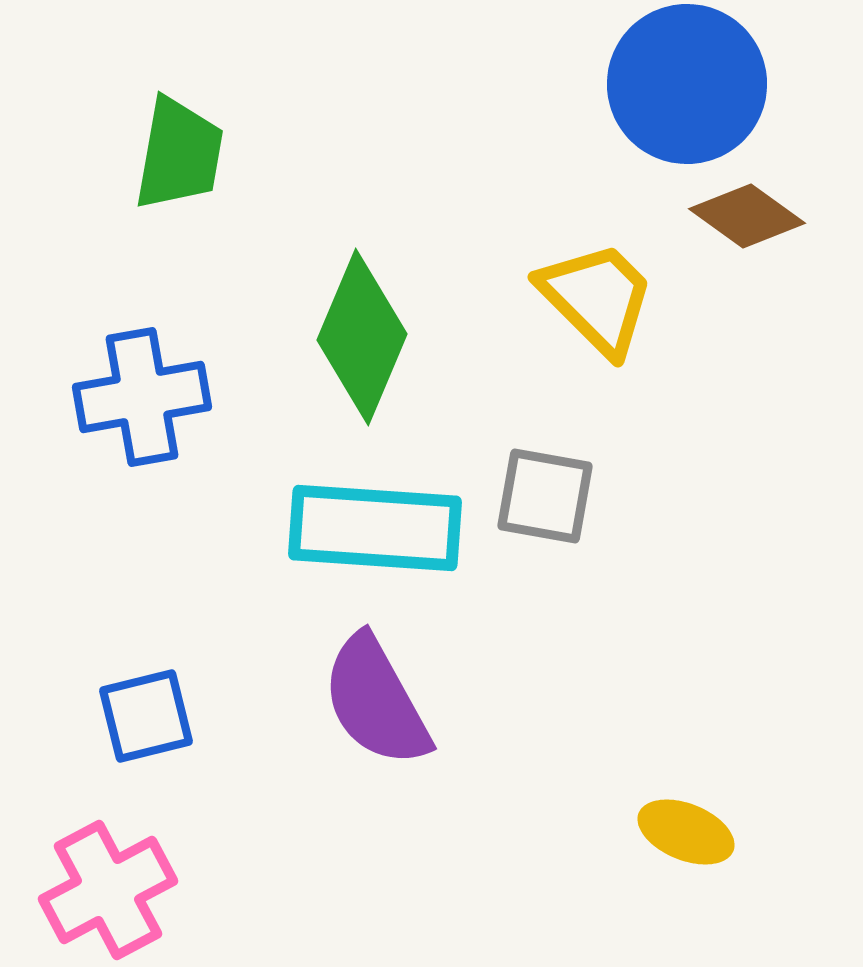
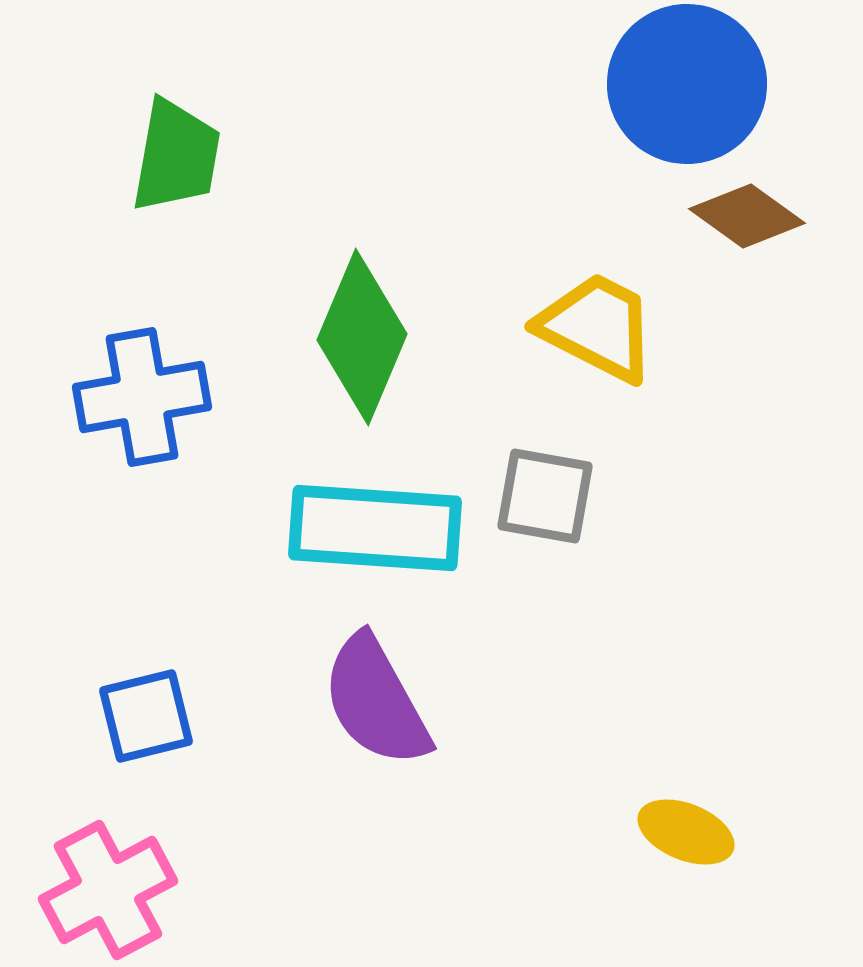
green trapezoid: moved 3 px left, 2 px down
yellow trapezoid: moved 29 px down; rotated 18 degrees counterclockwise
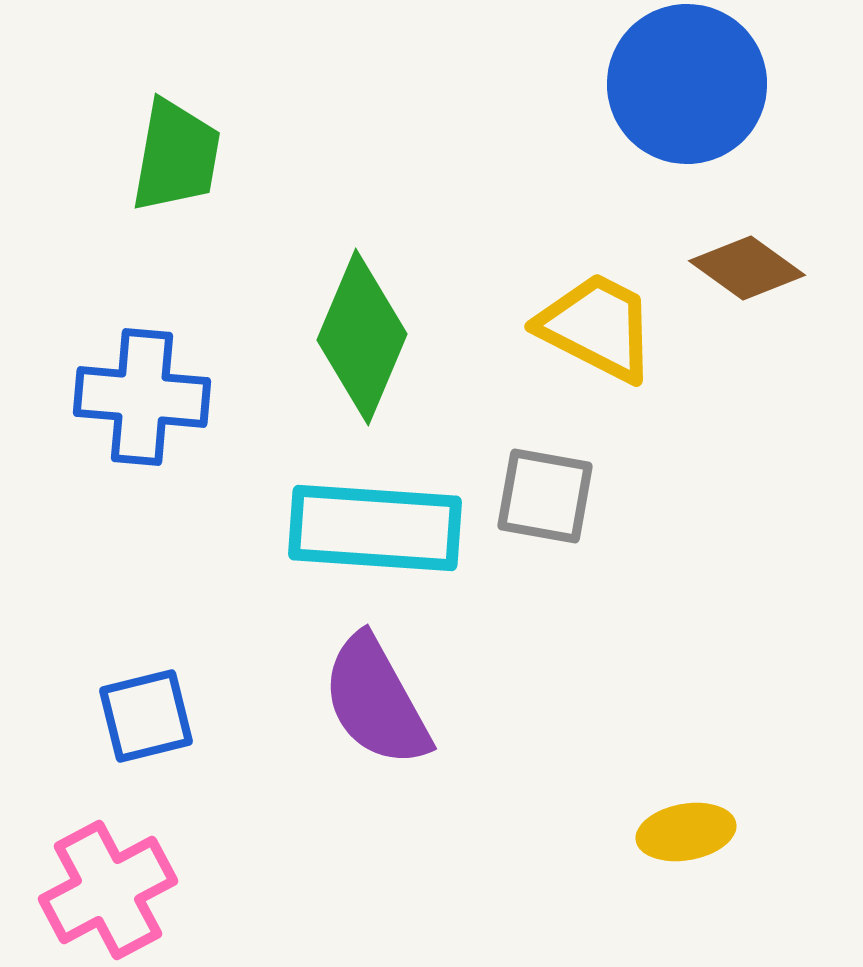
brown diamond: moved 52 px down
blue cross: rotated 15 degrees clockwise
yellow ellipse: rotated 32 degrees counterclockwise
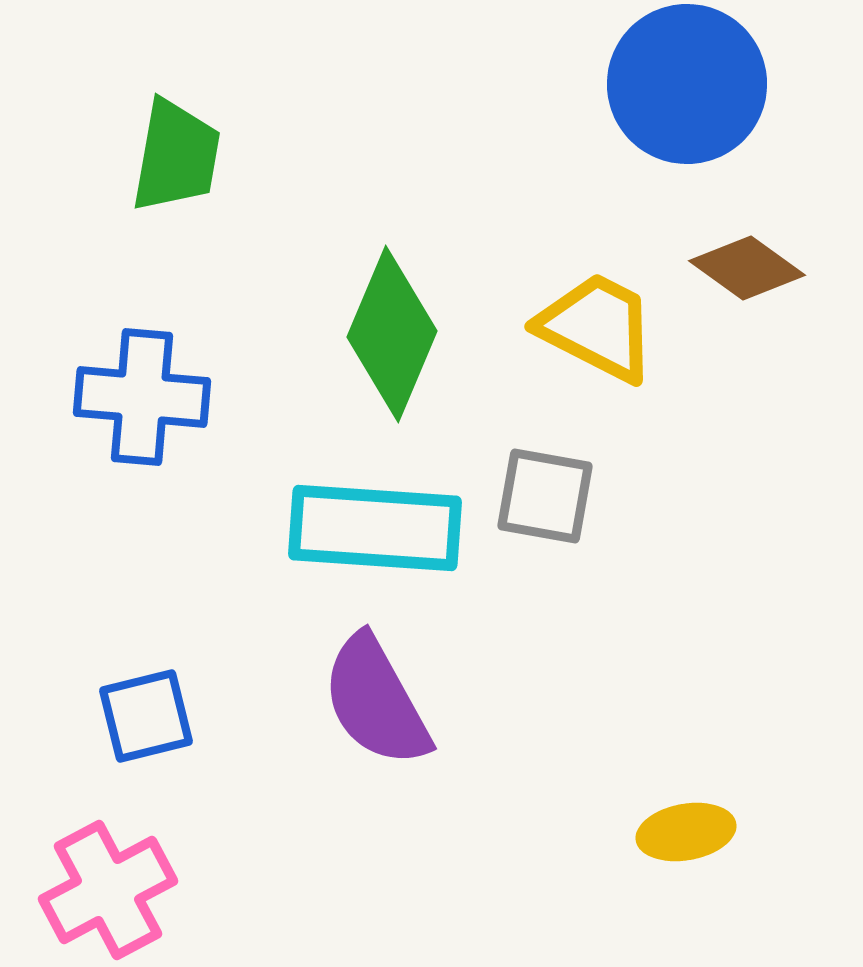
green diamond: moved 30 px right, 3 px up
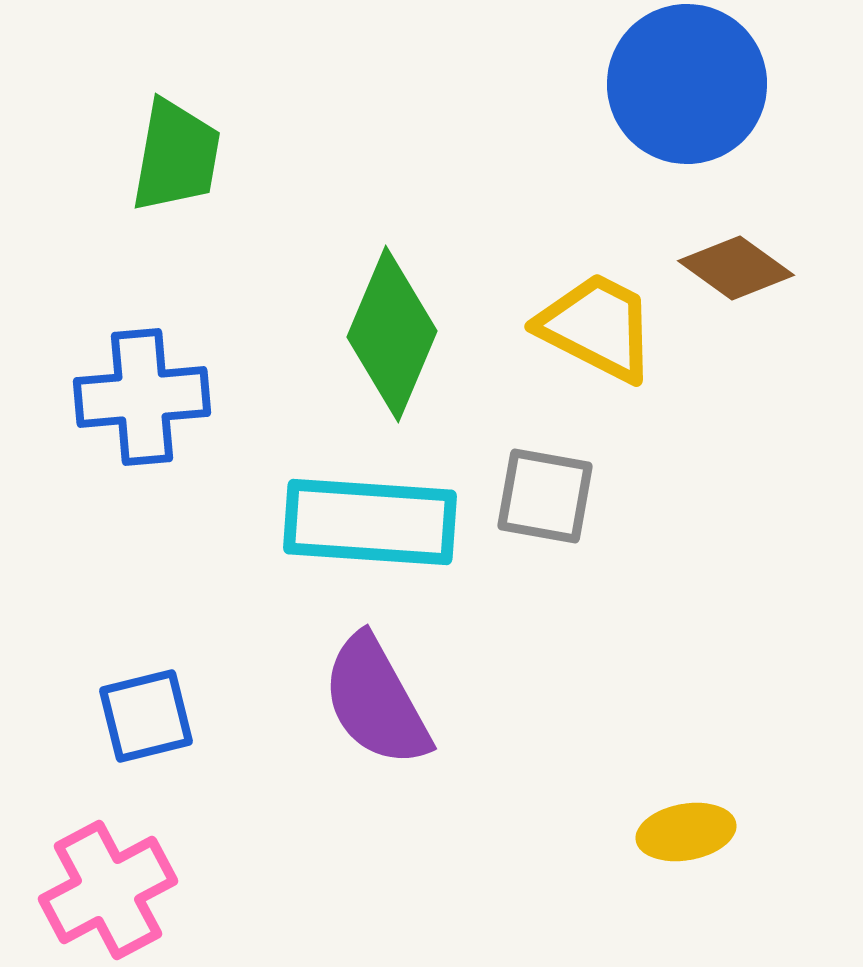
brown diamond: moved 11 px left
blue cross: rotated 10 degrees counterclockwise
cyan rectangle: moved 5 px left, 6 px up
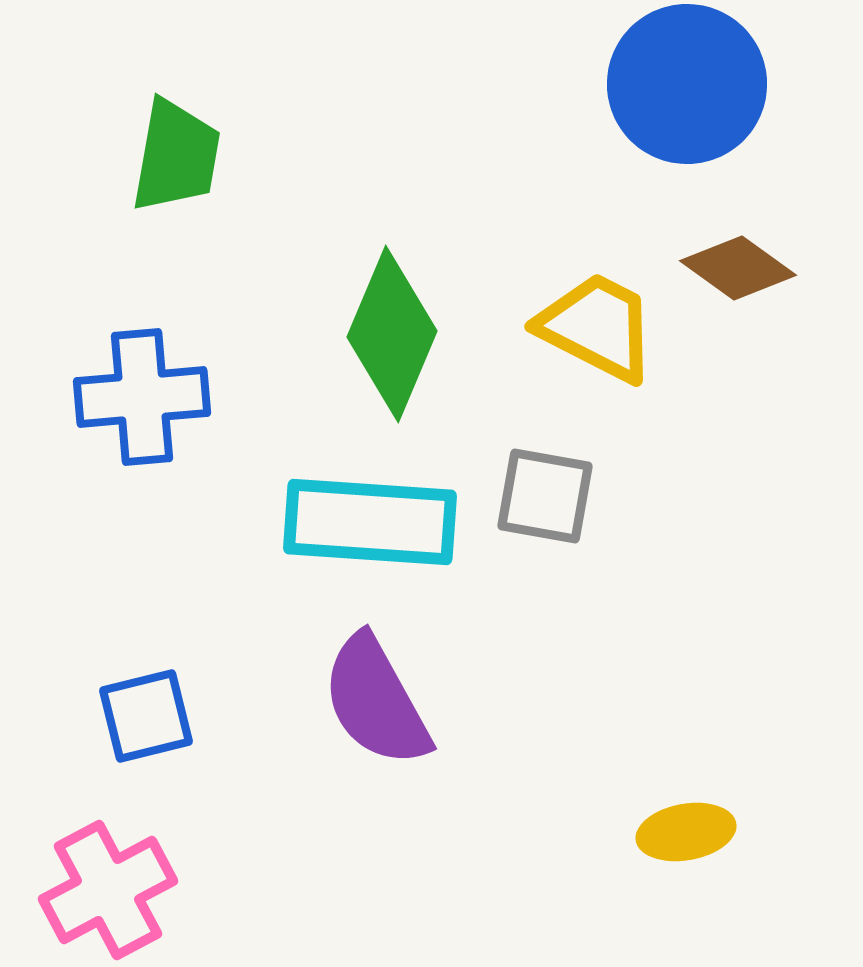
brown diamond: moved 2 px right
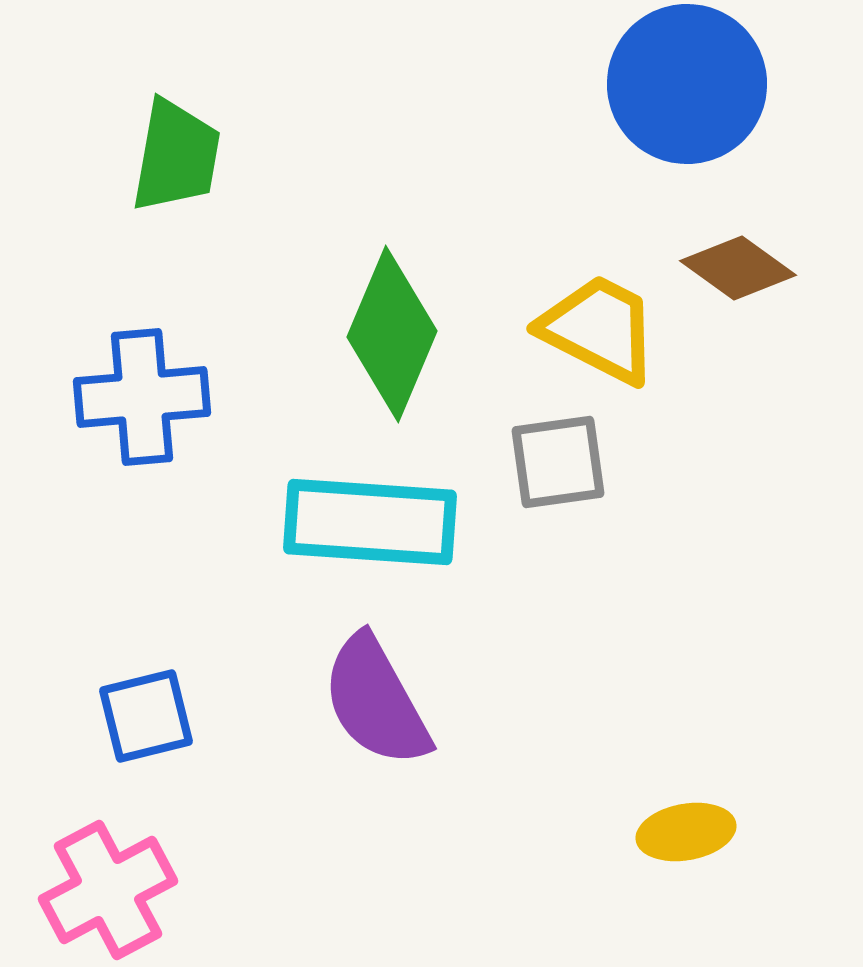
yellow trapezoid: moved 2 px right, 2 px down
gray square: moved 13 px right, 34 px up; rotated 18 degrees counterclockwise
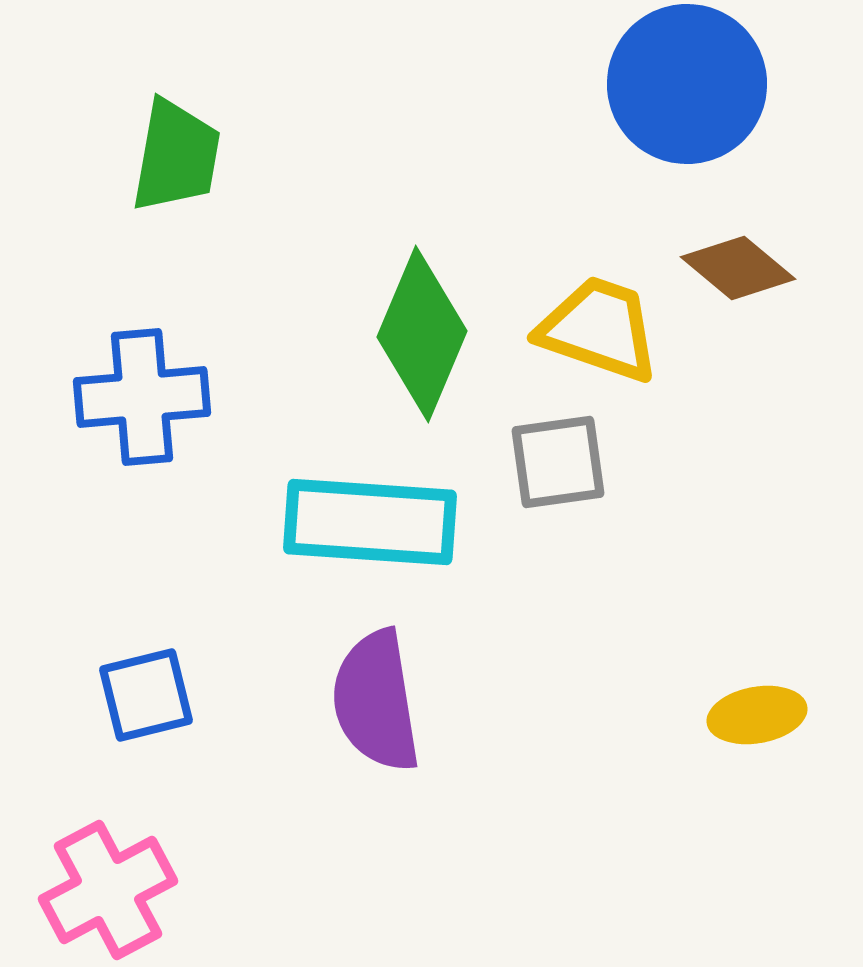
brown diamond: rotated 4 degrees clockwise
yellow trapezoid: rotated 8 degrees counterclockwise
green diamond: moved 30 px right
purple semicircle: rotated 20 degrees clockwise
blue square: moved 21 px up
yellow ellipse: moved 71 px right, 117 px up
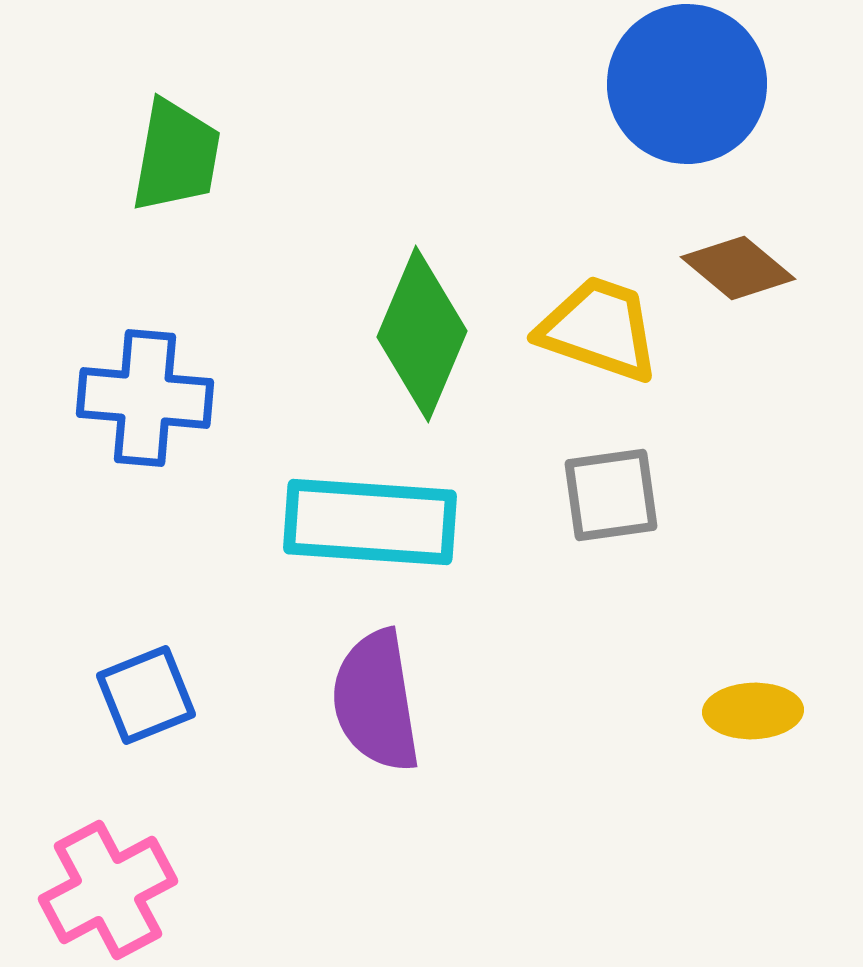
blue cross: moved 3 px right, 1 px down; rotated 10 degrees clockwise
gray square: moved 53 px right, 33 px down
blue square: rotated 8 degrees counterclockwise
yellow ellipse: moved 4 px left, 4 px up; rotated 8 degrees clockwise
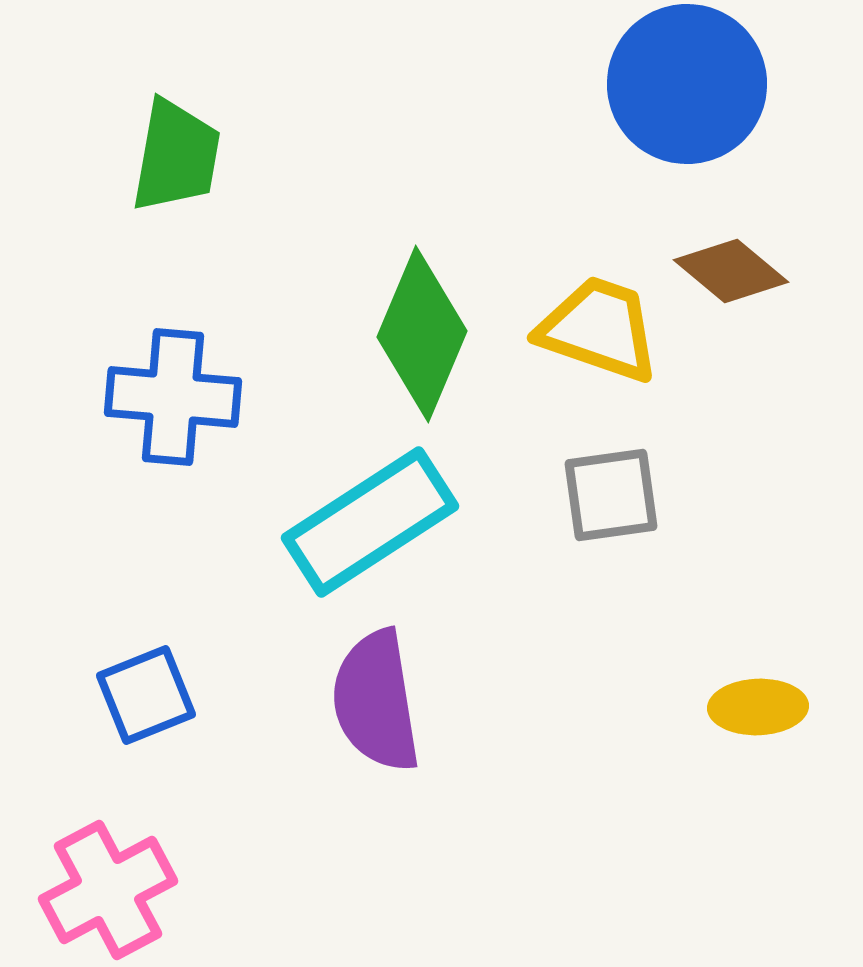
brown diamond: moved 7 px left, 3 px down
blue cross: moved 28 px right, 1 px up
cyan rectangle: rotated 37 degrees counterclockwise
yellow ellipse: moved 5 px right, 4 px up
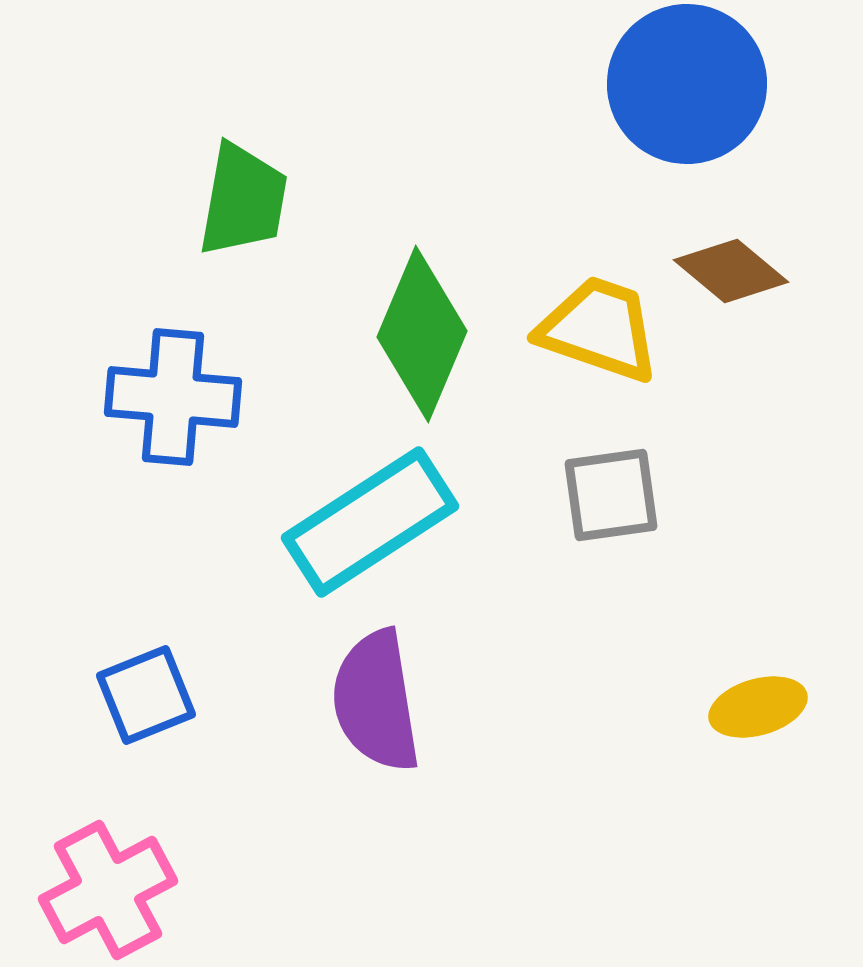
green trapezoid: moved 67 px right, 44 px down
yellow ellipse: rotated 14 degrees counterclockwise
